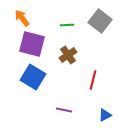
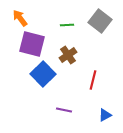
orange arrow: moved 2 px left
blue square: moved 10 px right, 3 px up; rotated 15 degrees clockwise
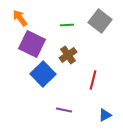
purple square: rotated 12 degrees clockwise
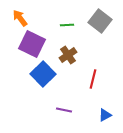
red line: moved 1 px up
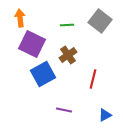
orange arrow: rotated 30 degrees clockwise
blue square: rotated 15 degrees clockwise
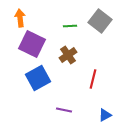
green line: moved 3 px right, 1 px down
blue square: moved 5 px left, 4 px down
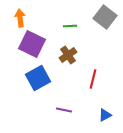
gray square: moved 5 px right, 4 px up
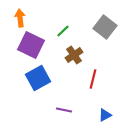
gray square: moved 10 px down
green line: moved 7 px left, 5 px down; rotated 40 degrees counterclockwise
purple square: moved 1 px left, 1 px down
brown cross: moved 6 px right
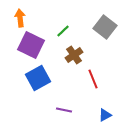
red line: rotated 36 degrees counterclockwise
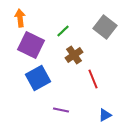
purple line: moved 3 px left
